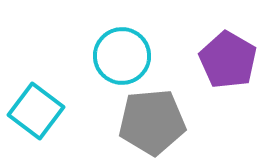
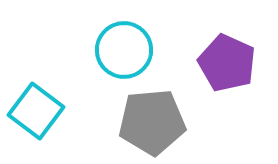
cyan circle: moved 2 px right, 6 px up
purple pentagon: moved 1 px left, 3 px down; rotated 6 degrees counterclockwise
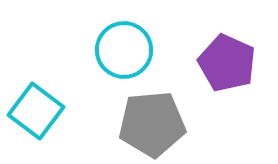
gray pentagon: moved 2 px down
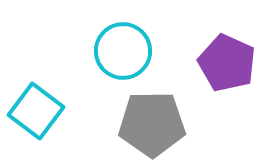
cyan circle: moved 1 px left, 1 px down
gray pentagon: rotated 4 degrees clockwise
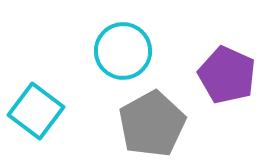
purple pentagon: moved 12 px down
gray pentagon: rotated 28 degrees counterclockwise
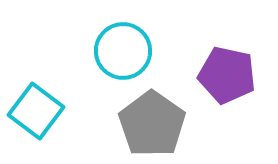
purple pentagon: rotated 12 degrees counterclockwise
gray pentagon: rotated 8 degrees counterclockwise
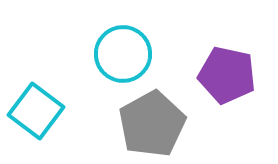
cyan circle: moved 3 px down
gray pentagon: rotated 8 degrees clockwise
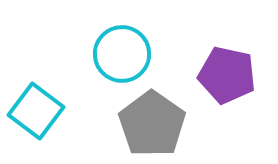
cyan circle: moved 1 px left
gray pentagon: rotated 8 degrees counterclockwise
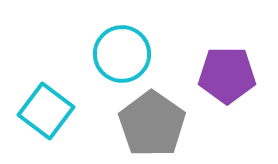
purple pentagon: rotated 12 degrees counterclockwise
cyan square: moved 10 px right
